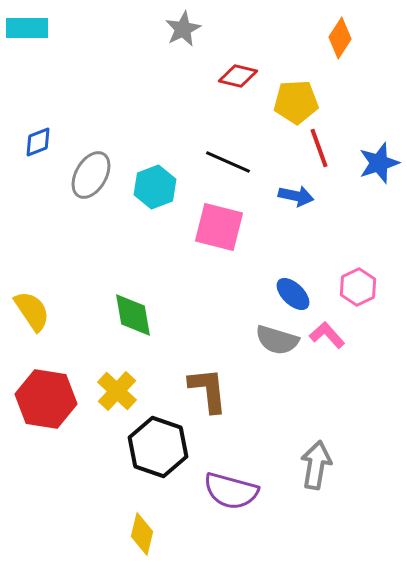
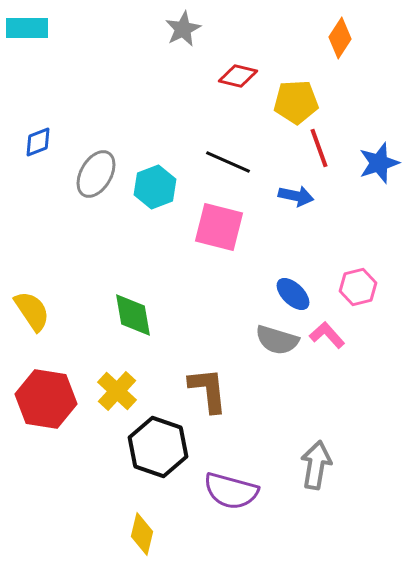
gray ellipse: moved 5 px right, 1 px up
pink hexagon: rotated 12 degrees clockwise
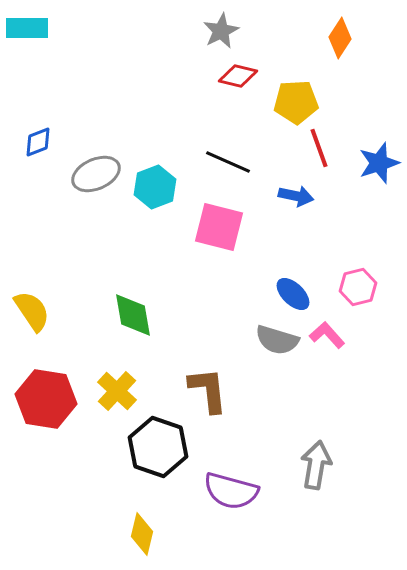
gray star: moved 38 px right, 2 px down
gray ellipse: rotated 36 degrees clockwise
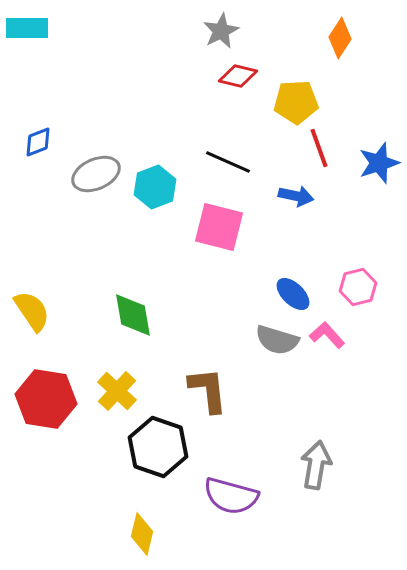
purple semicircle: moved 5 px down
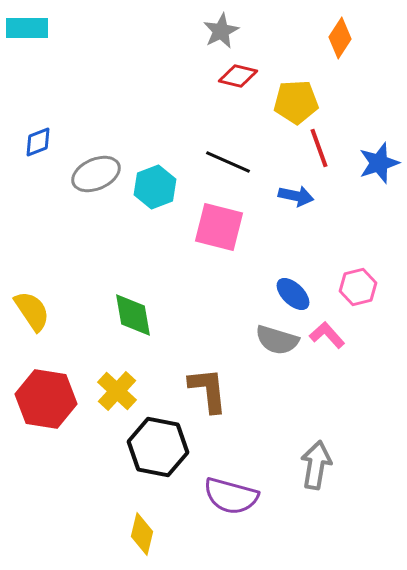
black hexagon: rotated 8 degrees counterclockwise
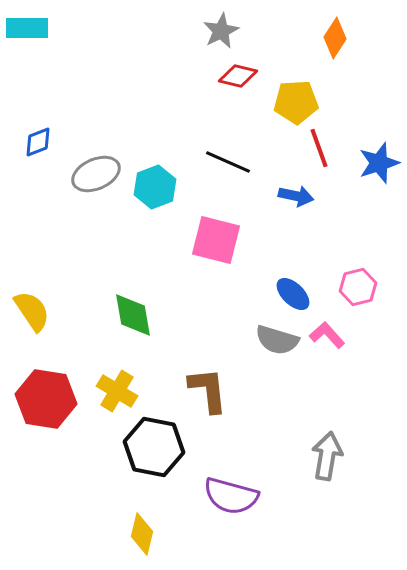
orange diamond: moved 5 px left
pink square: moved 3 px left, 13 px down
yellow cross: rotated 12 degrees counterclockwise
black hexagon: moved 4 px left
gray arrow: moved 11 px right, 9 px up
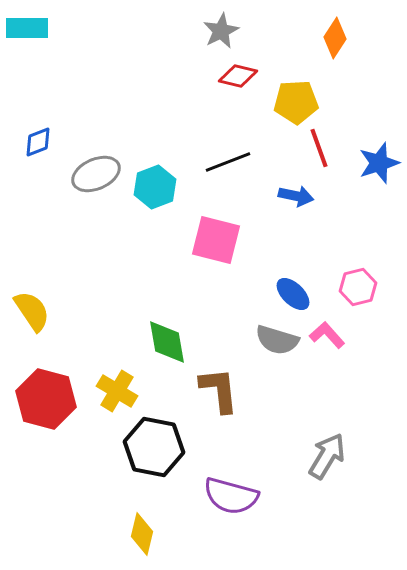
black line: rotated 45 degrees counterclockwise
green diamond: moved 34 px right, 27 px down
brown L-shape: moved 11 px right
red hexagon: rotated 6 degrees clockwise
gray arrow: rotated 21 degrees clockwise
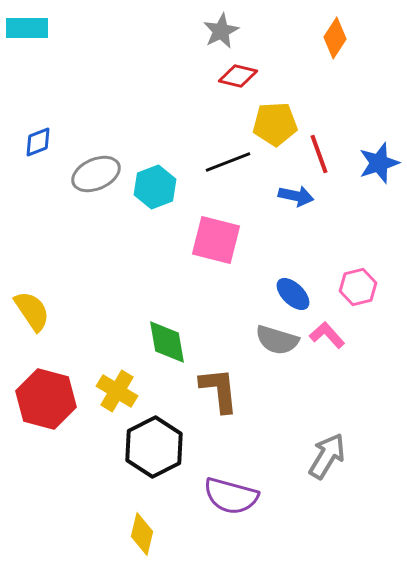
yellow pentagon: moved 21 px left, 22 px down
red line: moved 6 px down
black hexagon: rotated 22 degrees clockwise
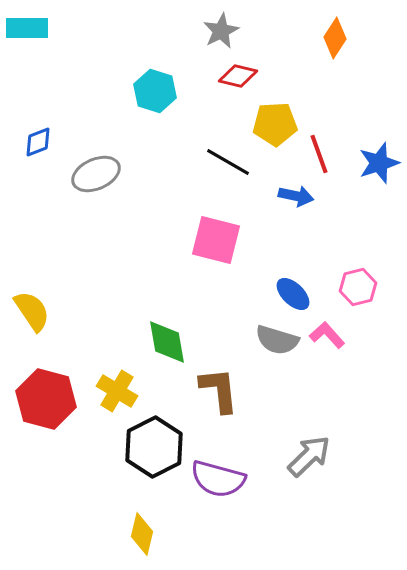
black line: rotated 51 degrees clockwise
cyan hexagon: moved 96 px up; rotated 21 degrees counterclockwise
gray arrow: moved 18 px left; rotated 15 degrees clockwise
purple semicircle: moved 13 px left, 17 px up
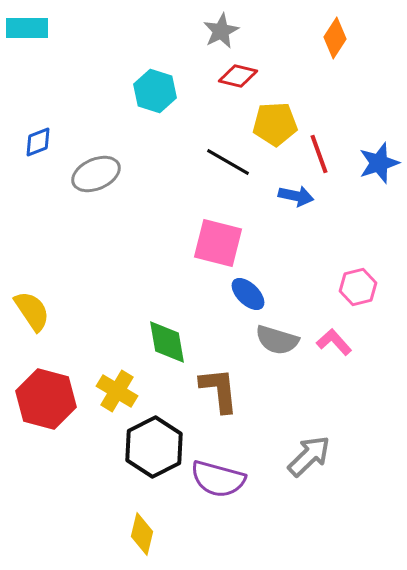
pink square: moved 2 px right, 3 px down
blue ellipse: moved 45 px left
pink L-shape: moved 7 px right, 7 px down
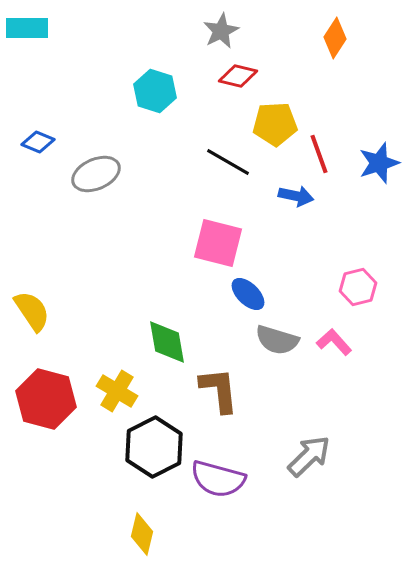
blue diamond: rotated 44 degrees clockwise
